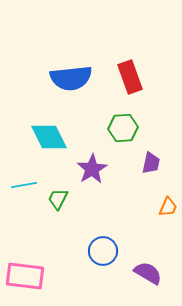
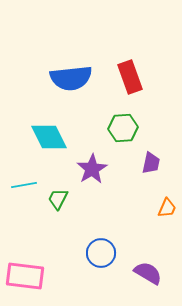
orange trapezoid: moved 1 px left, 1 px down
blue circle: moved 2 px left, 2 px down
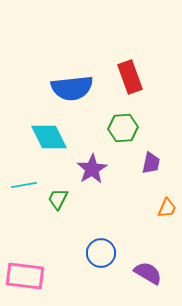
blue semicircle: moved 1 px right, 10 px down
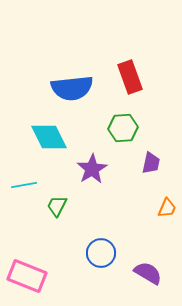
green trapezoid: moved 1 px left, 7 px down
pink rectangle: moved 2 px right; rotated 15 degrees clockwise
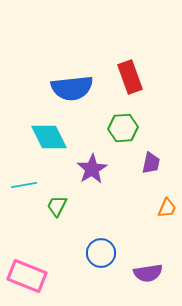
purple semicircle: rotated 140 degrees clockwise
